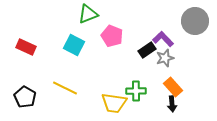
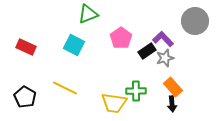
pink pentagon: moved 9 px right, 2 px down; rotated 15 degrees clockwise
black rectangle: moved 1 px down
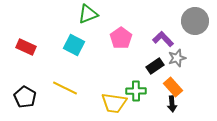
black rectangle: moved 8 px right, 15 px down
gray star: moved 12 px right
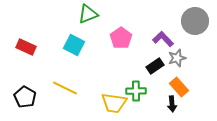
orange rectangle: moved 6 px right
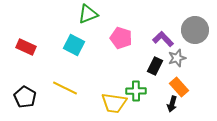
gray circle: moved 9 px down
pink pentagon: rotated 20 degrees counterclockwise
black rectangle: rotated 30 degrees counterclockwise
black arrow: rotated 21 degrees clockwise
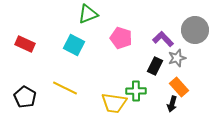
red rectangle: moved 1 px left, 3 px up
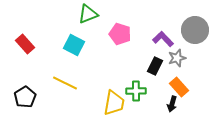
pink pentagon: moved 1 px left, 4 px up
red rectangle: rotated 24 degrees clockwise
yellow line: moved 5 px up
black pentagon: rotated 10 degrees clockwise
yellow trapezoid: rotated 88 degrees counterclockwise
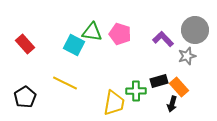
green triangle: moved 4 px right, 18 px down; rotated 30 degrees clockwise
gray star: moved 10 px right, 2 px up
black rectangle: moved 4 px right, 15 px down; rotated 48 degrees clockwise
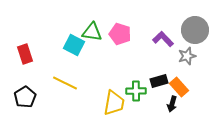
red rectangle: moved 10 px down; rotated 24 degrees clockwise
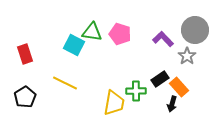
gray star: rotated 18 degrees counterclockwise
black rectangle: moved 1 px right, 2 px up; rotated 18 degrees counterclockwise
